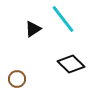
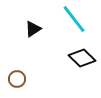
cyan line: moved 11 px right
black diamond: moved 11 px right, 6 px up
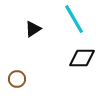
cyan line: rotated 8 degrees clockwise
black diamond: rotated 44 degrees counterclockwise
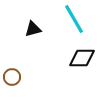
black triangle: rotated 18 degrees clockwise
brown circle: moved 5 px left, 2 px up
